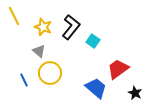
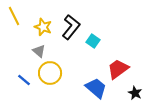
blue line: rotated 24 degrees counterclockwise
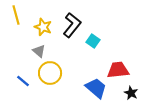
yellow line: moved 2 px right, 1 px up; rotated 12 degrees clockwise
black L-shape: moved 1 px right, 2 px up
red trapezoid: moved 1 px down; rotated 30 degrees clockwise
blue line: moved 1 px left, 1 px down
black star: moved 4 px left
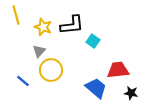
black L-shape: rotated 45 degrees clockwise
gray triangle: rotated 32 degrees clockwise
yellow circle: moved 1 px right, 3 px up
black star: rotated 16 degrees counterclockwise
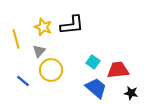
yellow line: moved 24 px down
cyan square: moved 21 px down
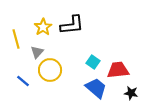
yellow star: rotated 18 degrees clockwise
gray triangle: moved 2 px left, 1 px down
yellow circle: moved 1 px left
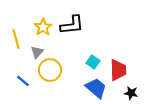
red trapezoid: rotated 95 degrees clockwise
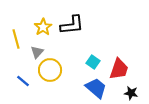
red trapezoid: moved 1 px right, 1 px up; rotated 20 degrees clockwise
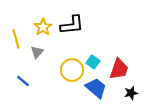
yellow circle: moved 22 px right
black star: rotated 24 degrees counterclockwise
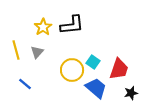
yellow line: moved 11 px down
blue line: moved 2 px right, 3 px down
